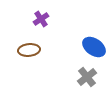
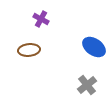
purple cross: rotated 28 degrees counterclockwise
gray cross: moved 8 px down
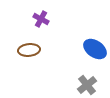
blue ellipse: moved 1 px right, 2 px down
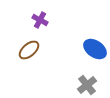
purple cross: moved 1 px left, 1 px down
brown ellipse: rotated 35 degrees counterclockwise
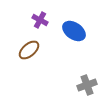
blue ellipse: moved 21 px left, 18 px up
gray cross: rotated 18 degrees clockwise
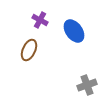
blue ellipse: rotated 20 degrees clockwise
brown ellipse: rotated 25 degrees counterclockwise
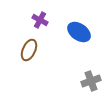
blue ellipse: moved 5 px right, 1 px down; rotated 20 degrees counterclockwise
gray cross: moved 4 px right, 4 px up
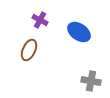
gray cross: rotated 30 degrees clockwise
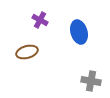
blue ellipse: rotated 40 degrees clockwise
brown ellipse: moved 2 px left, 2 px down; rotated 50 degrees clockwise
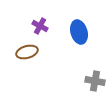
purple cross: moved 6 px down
gray cross: moved 4 px right
